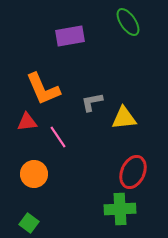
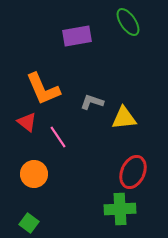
purple rectangle: moved 7 px right
gray L-shape: rotated 30 degrees clockwise
red triangle: rotated 45 degrees clockwise
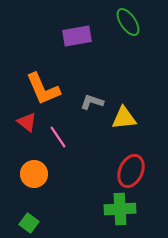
red ellipse: moved 2 px left, 1 px up
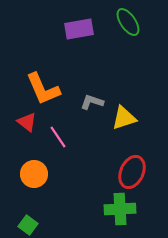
purple rectangle: moved 2 px right, 7 px up
yellow triangle: rotated 12 degrees counterclockwise
red ellipse: moved 1 px right, 1 px down
green square: moved 1 px left, 2 px down
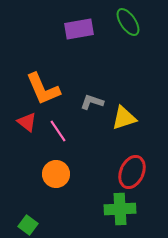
pink line: moved 6 px up
orange circle: moved 22 px right
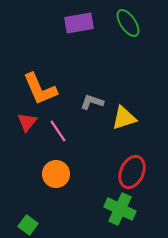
green ellipse: moved 1 px down
purple rectangle: moved 6 px up
orange L-shape: moved 3 px left
red triangle: rotated 30 degrees clockwise
green cross: rotated 28 degrees clockwise
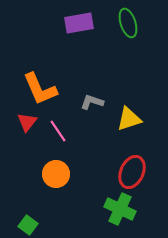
green ellipse: rotated 16 degrees clockwise
yellow triangle: moved 5 px right, 1 px down
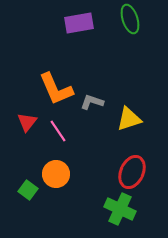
green ellipse: moved 2 px right, 4 px up
orange L-shape: moved 16 px right
green square: moved 35 px up
